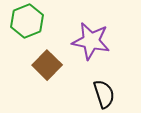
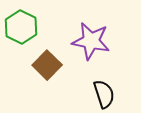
green hexagon: moved 6 px left, 6 px down; rotated 12 degrees counterclockwise
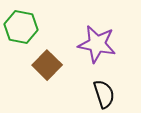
green hexagon: rotated 16 degrees counterclockwise
purple star: moved 6 px right, 3 px down
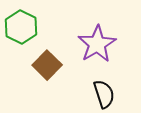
green hexagon: rotated 16 degrees clockwise
purple star: rotated 30 degrees clockwise
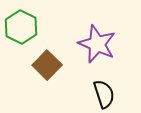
purple star: rotated 18 degrees counterclockwise
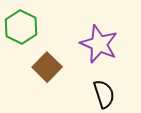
purple star: moved 2 px right
brown square: moved 2 px down
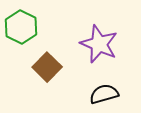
black semicircle: rotated 88 degrees counterclockwise
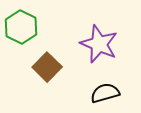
black semicircle: moved 1 px right, 1 px up
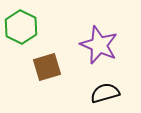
purple star: moved 1 px down
brown square: rotated 28 degrees clockwise
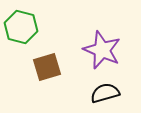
green hexagon: rotated 12 degrees counterclockwise
purple star: moved 3 px right, 5 px down
